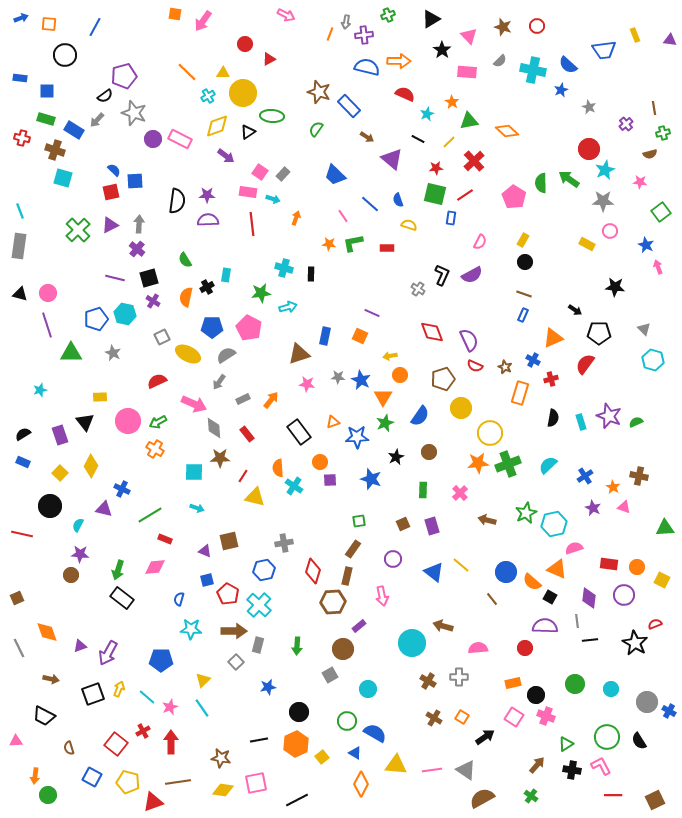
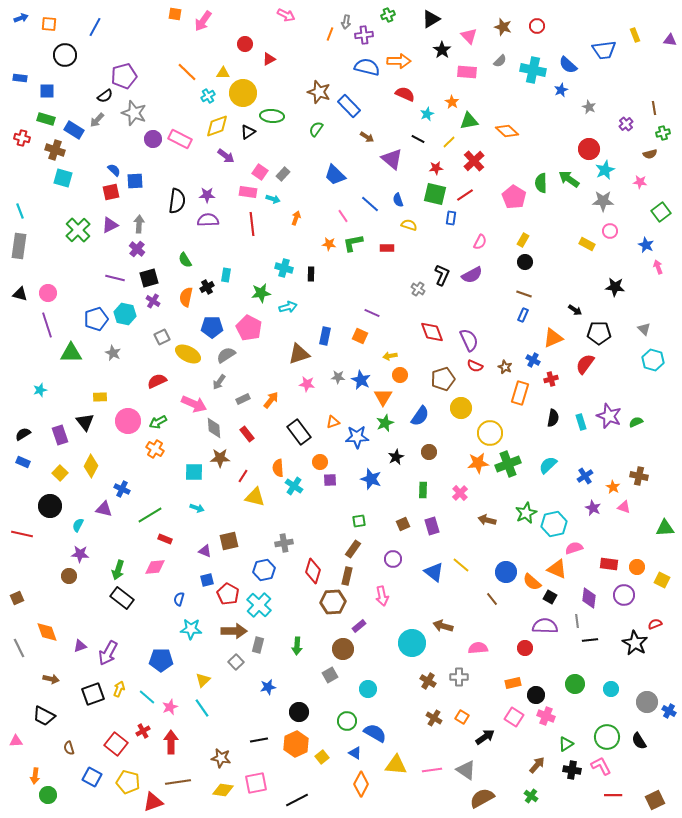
brown circle at (71, 575): moved 2 px left, 1 px down
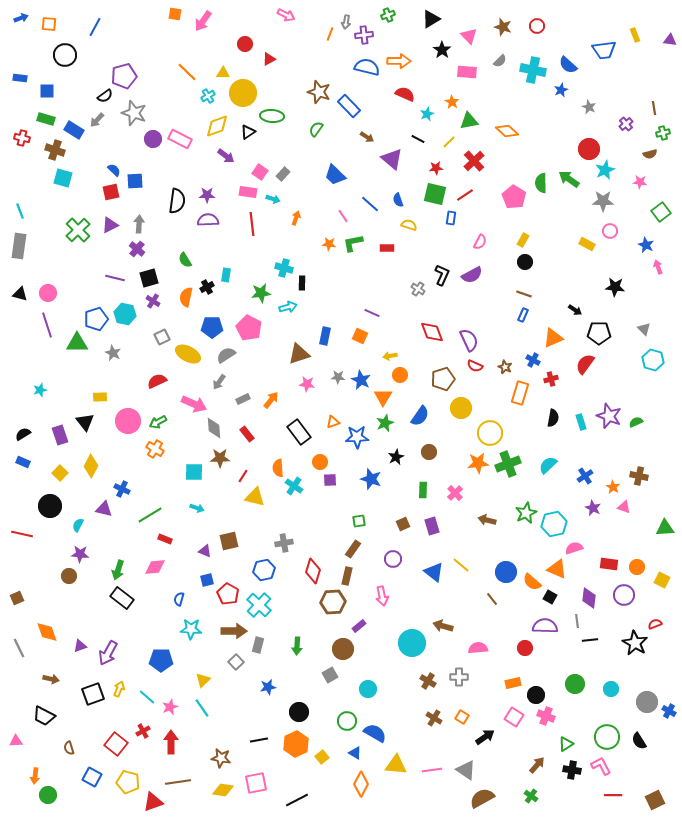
black rectangle at (311, 274): moved 9 px left, 9 px down
green triangle at (71, 353): moved 6 px right, 10 px up
pink cross at (460, 493): moved 5 px left
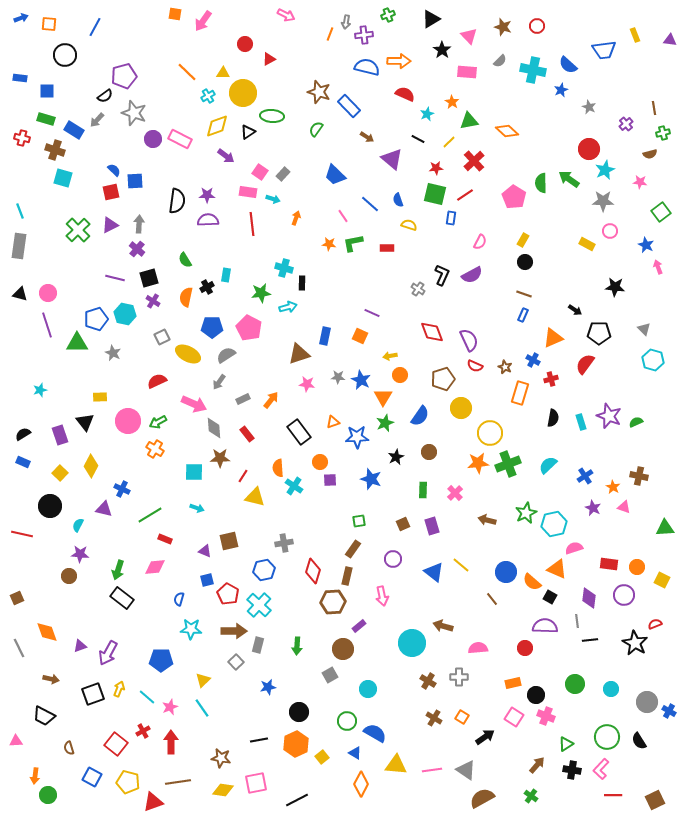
pink L-shape at (601, 766): moved 3 px down; rotated 110 degrees counterclockwise
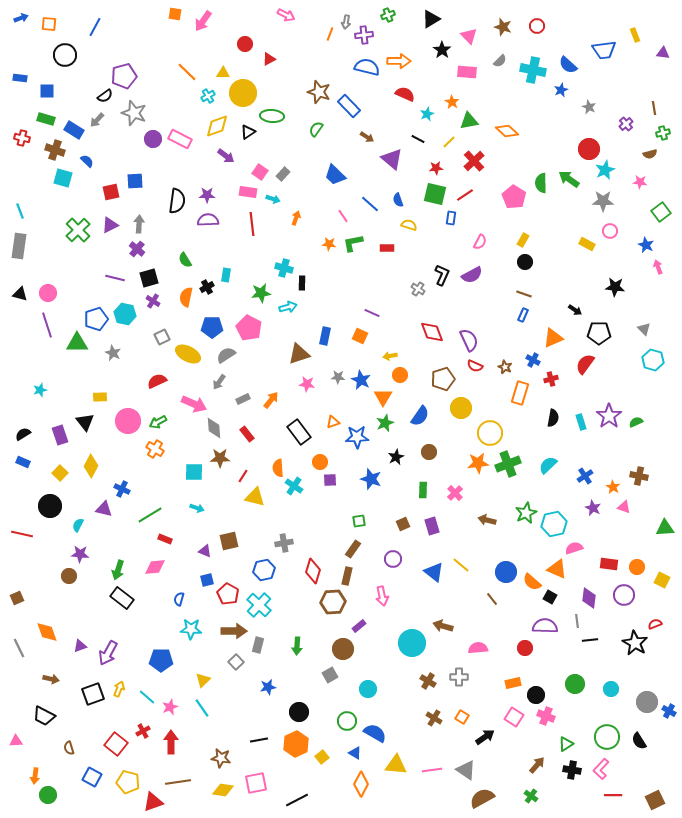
purple triangle at (670, 40): moved 7 px left, 13 px down
blue semicircle at (114, 170): moved 27 px left, 9 px up
purple star at (609, 416): rotated 15 degrees clockwise
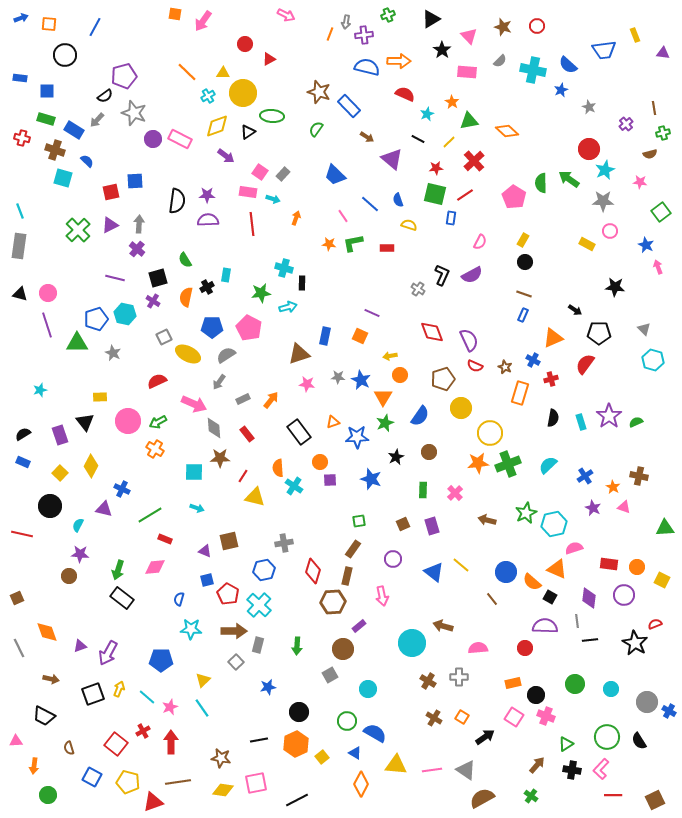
black square at (149, 278): moved 9 px right
gray square at (162, 337): moved 2 px right
orange arrow at (35, 776): moved 1 px left, 10 px up
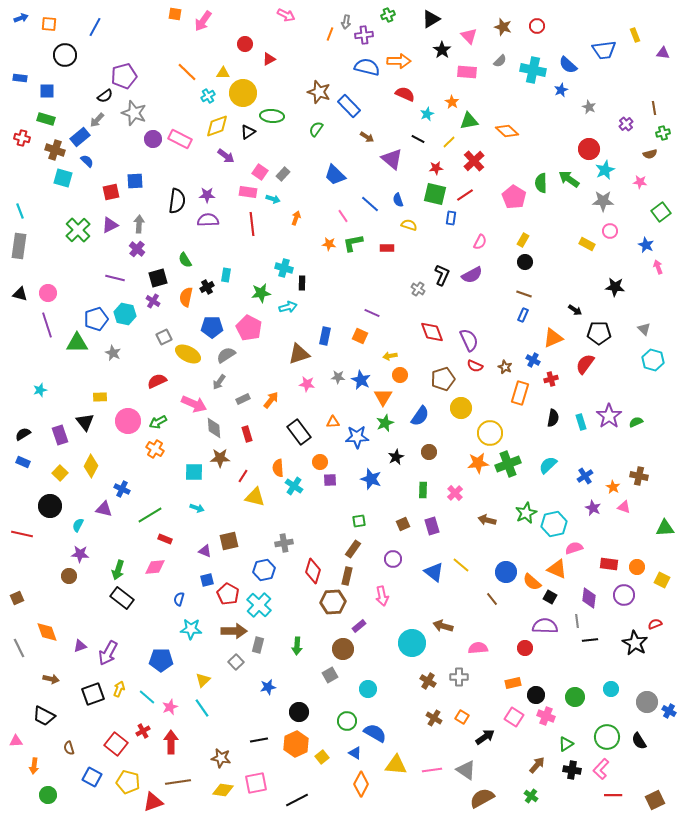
blue rectangle at (74, 130): moved 6 px right, 7 px down; rotated 72 degrees counterclockwise
orange triangle at (333, 422): rotated 16 degrees clockwise
red rectangle at (247, 434): rotated 21 degrees clockwise
green circle at (575, 684): moved 13 px down
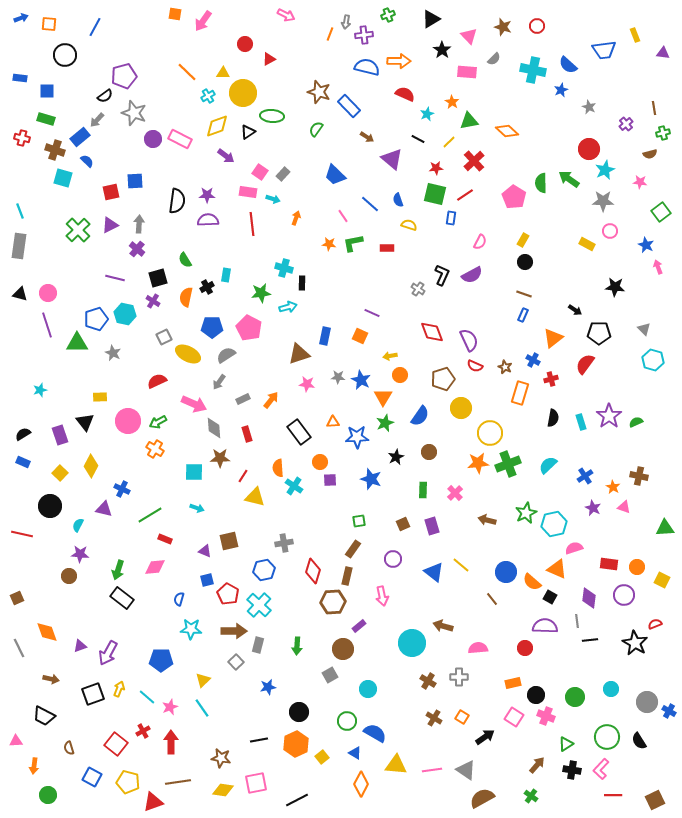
gray semicircle at (500, 61): moved 6 px left, 2 px up
orange triangle at (553, 338): rotated 15 degrees counterclockwise
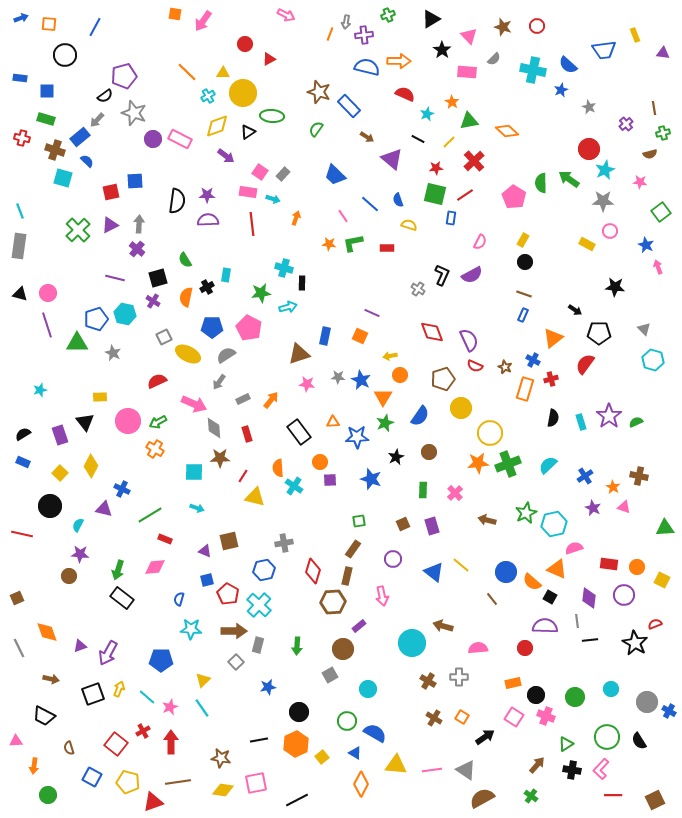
orange rectangle at (520, 393): moved 5 px right, 4 px up
